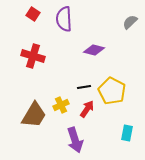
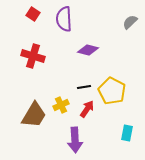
purple diamond: moved 6 px left
purple arrow: rotated 15 degrees clockwise
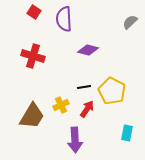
red square: moved 1 px right, 2 px up
brown trapezoid: moved 2 px left, 1 px down
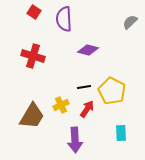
cyan rectangle: moved 6 px left; rotated 14 degrees counterclockwise
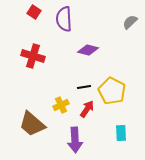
brown trapezoid: moved 8 px down; rotated 100 degrees clockwise
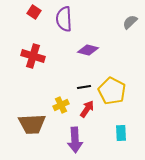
brown trapezoid: rotated 44 degrees counterclockwise
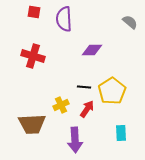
red square: rotated 24 degrees counterclockwise
gray semicircle: rotated 84 degrees clockwise
purple diamond: moved 4 px right; rotated 15 degrees counterclockwise
black line: rotated 16 degrees clockwise
yellow pentagon: rotated 12 degrees clockwise
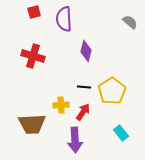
red square: rotated 24 degrees counterclockwise
purple diamond: moved 6 px left, 1 px down; rotated 75 degrees counterclockwise
yellow cross: rotated 21 degrees clockwise
red arrow: moved 4 px left, 3 px down
cyan rectangle: rotated 35 degrees counterclockwise
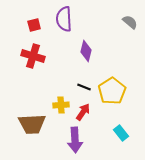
red square: moved 13 px down
black line: rotated 16 degrees clockwise
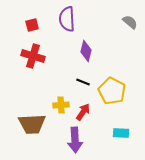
purple semicircle: moved 3 px right
red square: moved 2 px left
black line: moved 1 px left, 5 px up
yellow pentagon: rotated 12 degrees counterclockwise
cyan rectangle: rotated 49 degrees counterclockwise
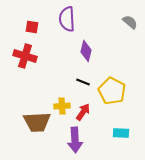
red square: moved 2 px down; rotated 24 degrees clockwise
red cross: moved 8 px left
yellow cross: moved 1 px right, 1 px down
brown trapezoid: moved 5 px right, 2 px up
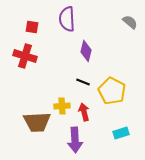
red arrow: moved 1 px right; rotated 48 degrees counterclockwise
cyan rectangle: rotated 21 degrees counterclockwise
